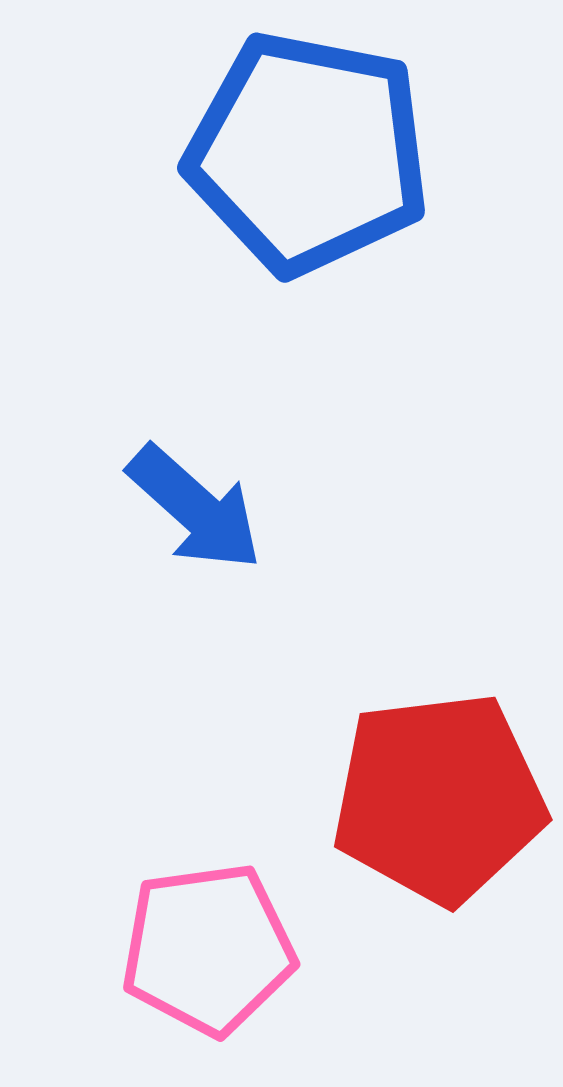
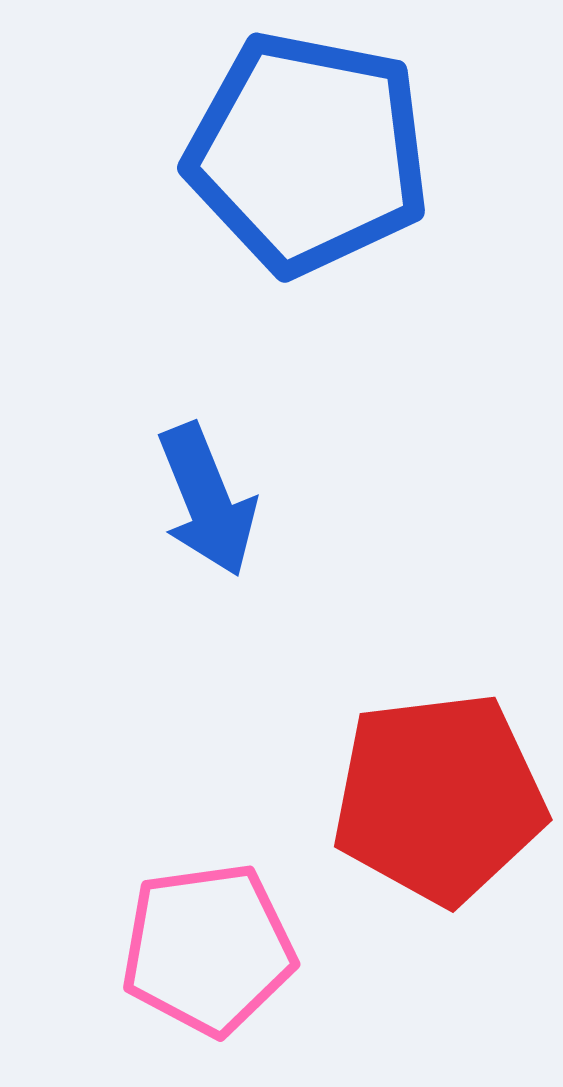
blue arrow: moved 12 px right, 8 px up; rotated 26 degrees clockwise
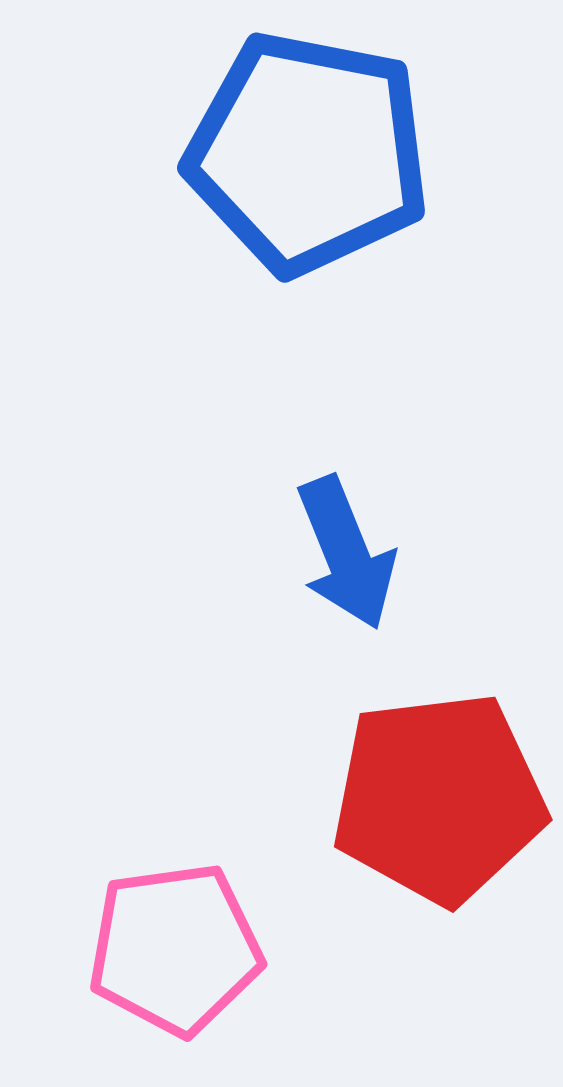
blue arrow: moved 139 px right, 53 px down
pink pentagon: moved 33 px left
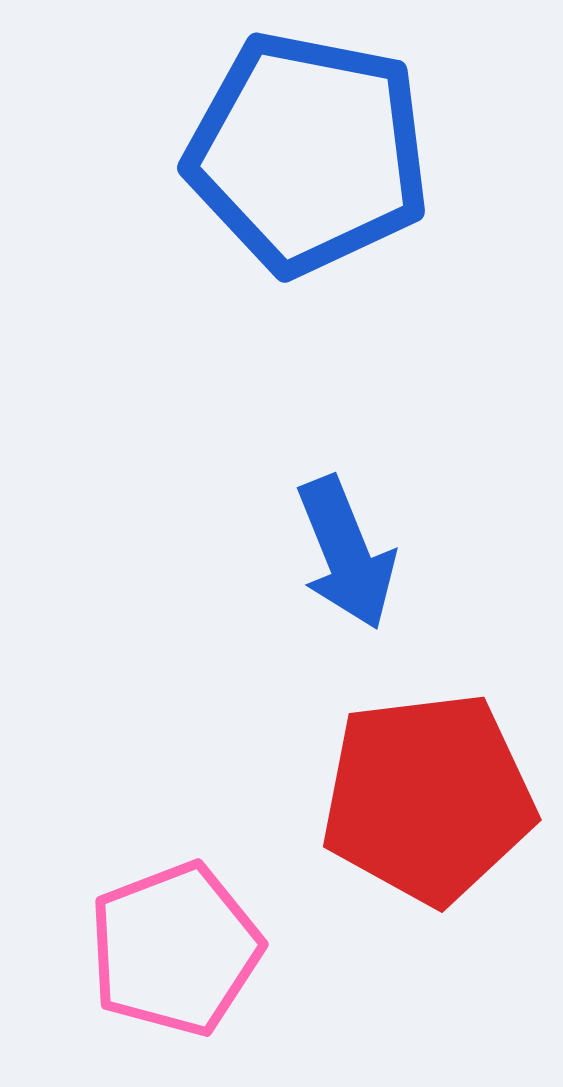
red pentagon: moved 11 px left
pink pentagon: rotated 13 degrees counterclockwise
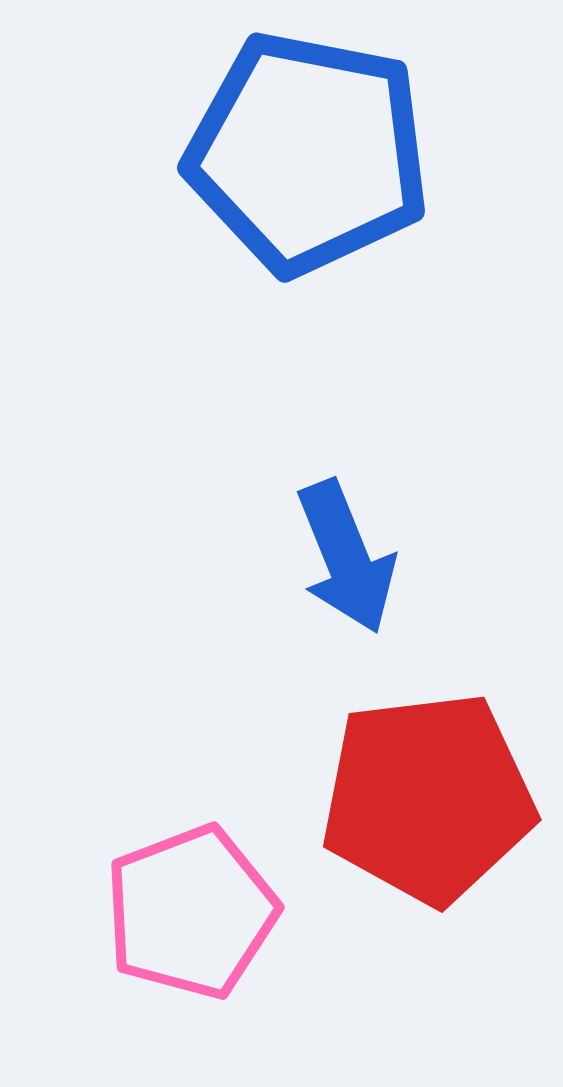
blue arrow: moved 4 px down
pink pentagon: moved 16 px right, 37 px up
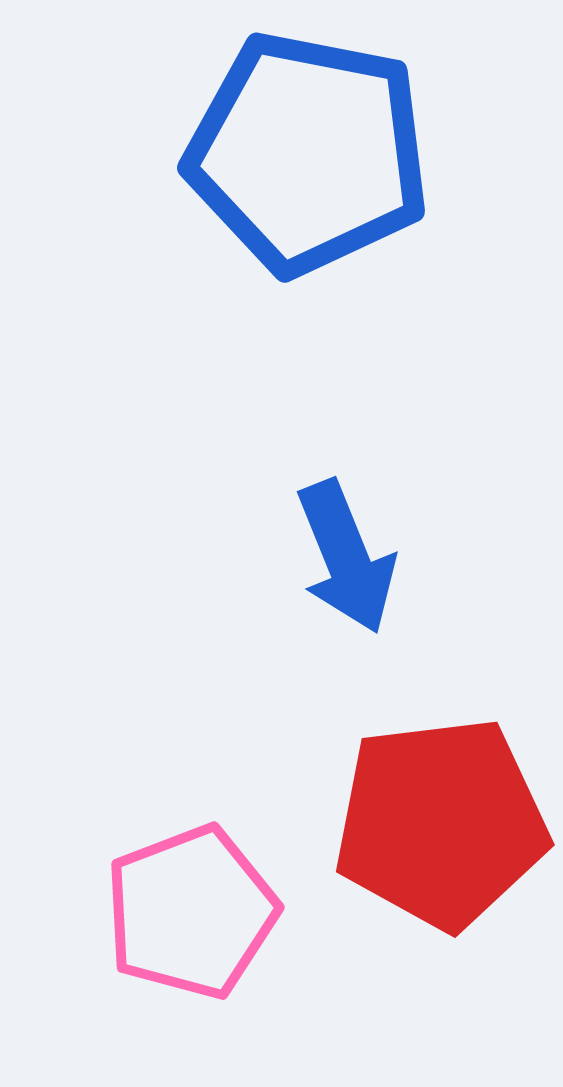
red pentagon: moved 13 px right, 25 px down
